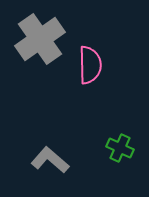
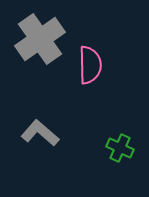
gray L-shape: moved 10 px left, 27 px up
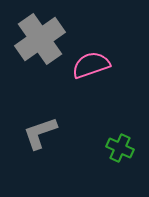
pink semicircle: moved 1 px right; rotated 108 degrees counterclockwise
gray L-shape: rotated 60 degrees counterclockwise
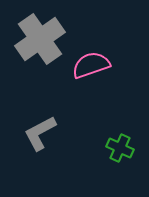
gray L-shape: rotated 9 degrees counterclockwise
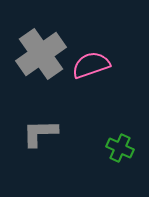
gray cross: moved 1 px right, 15 px down
gray L-shape: rotated 27 degrees clockwise
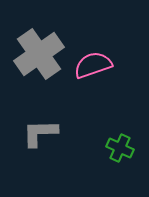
gray cross: moved 2 px left
pink semicircle: moved 2 px right
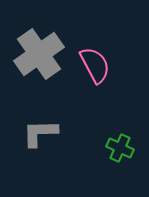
pink semicircle: moved 2 px right; rotated 81 degrees clockwise
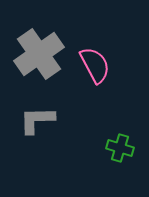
gray L-shape: moved 3 px left, 13 px up
green cross: rotated 8 degrees counterclockwise
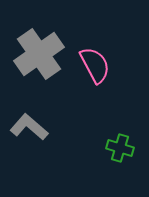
gray L-shape: moved 8 px left, 7 px down; rotated 42 degrees clockwise
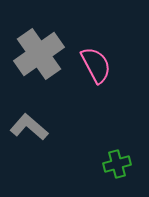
pink semicircle: moved 1 px right
green cross: moved 3 px left, 16 px down; rotated 32 degrees counterclockwise
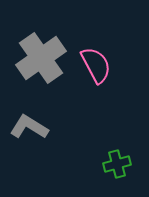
gray cross: moved 2 px right, 4 px down
gray L-shape: rotated 9 degrees counterclockwise
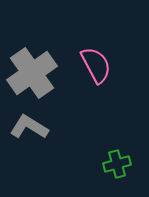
gray cross: moved 9 px left, 15 px down
